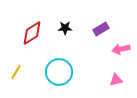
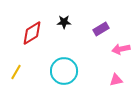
black star: moved 1 px left, 6 px up
cyan circle: moved 5 px right, 1 px up
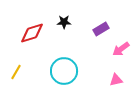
red diamond: rotated 15 degrees clockwise
pink arrow: rotated 24 degrees counterclockwise
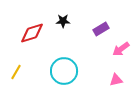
black star: moved 1 px left, 1 px up
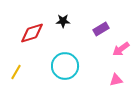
cyan circle: moved 1 px right, 5 px up
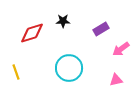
cyan circle: moved 4 px right, 2 px down
yellow line: rotated 49 degrees counterclockwise
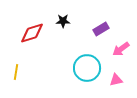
cyan circle: moved 18 px right
yellow line: rotated 28 degrees clockwise
